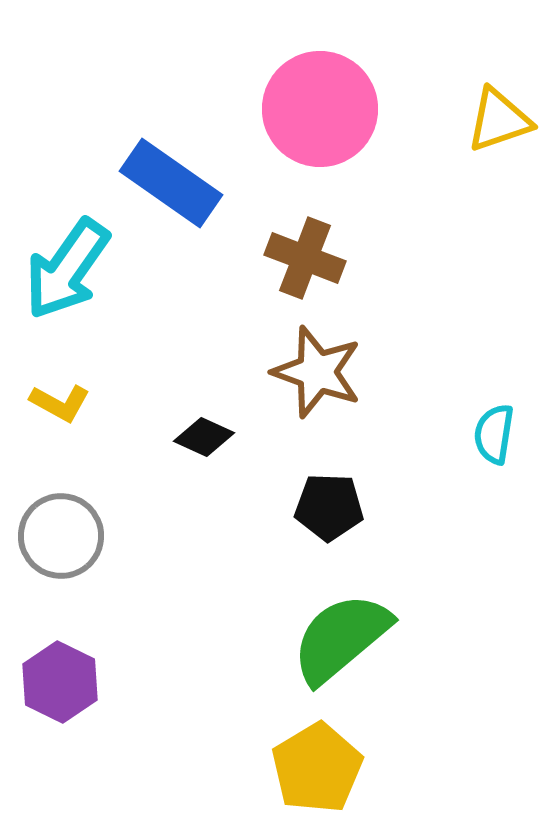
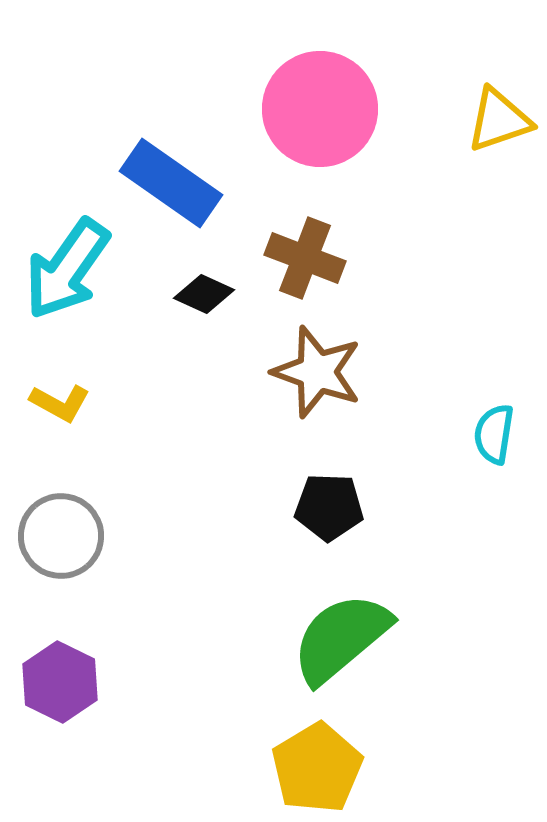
black diamond: moved 143 px up
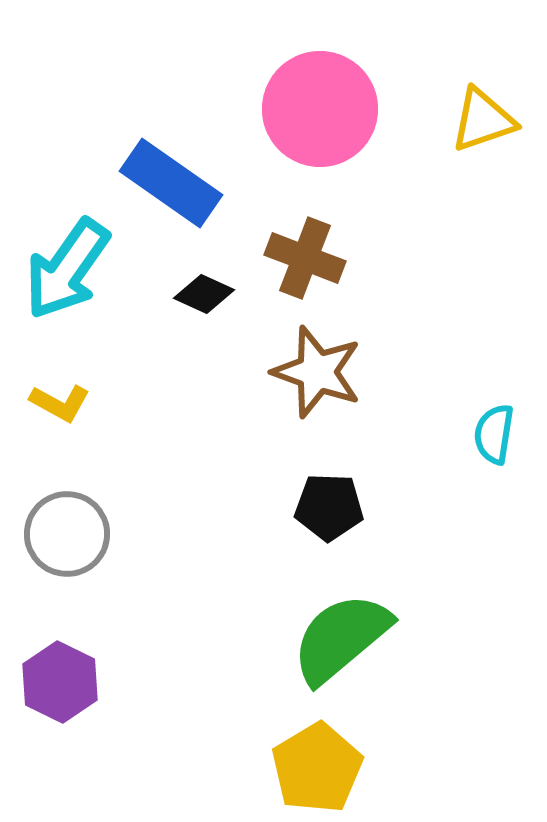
yellow triangle: moved 16 px left
gray circle: moved 6 px right, 2 px up
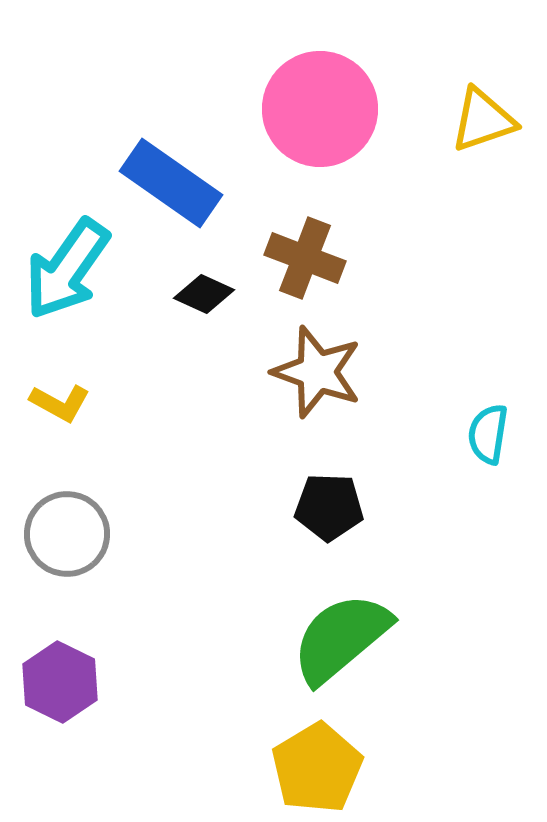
cyan semicircle: moved 6 px left
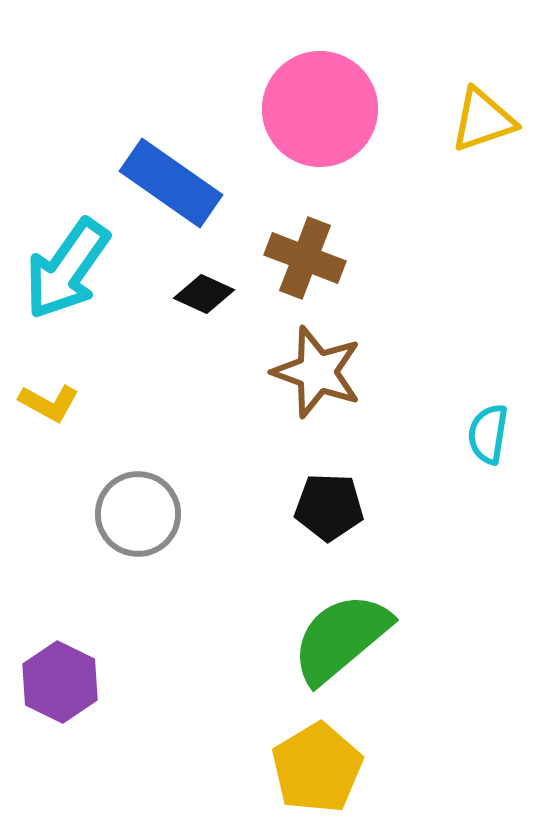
yellow L-shape: moved 11 px left
gray circle: moved 71 px right, 20 px up
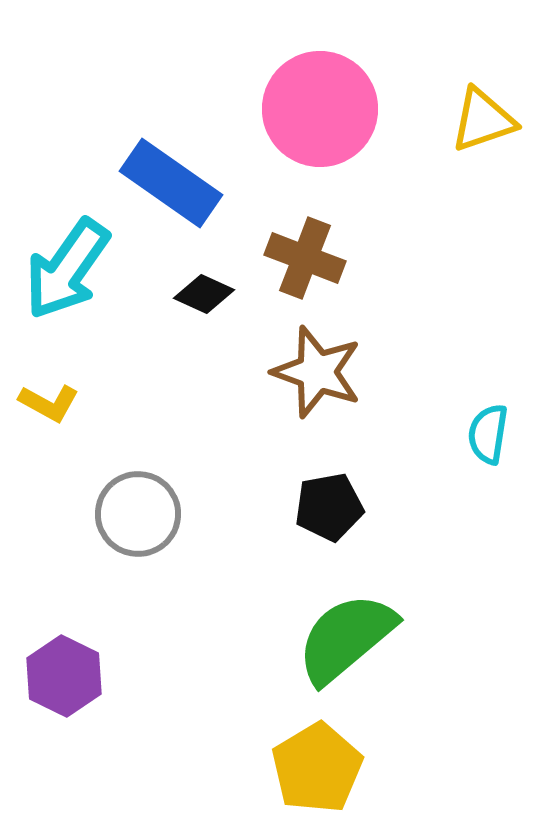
black pentagon: rotated 12 degrees counterclockwise
green semicircle: moved 5 px right
purple hexagon: moved 4 px right, 6 px up
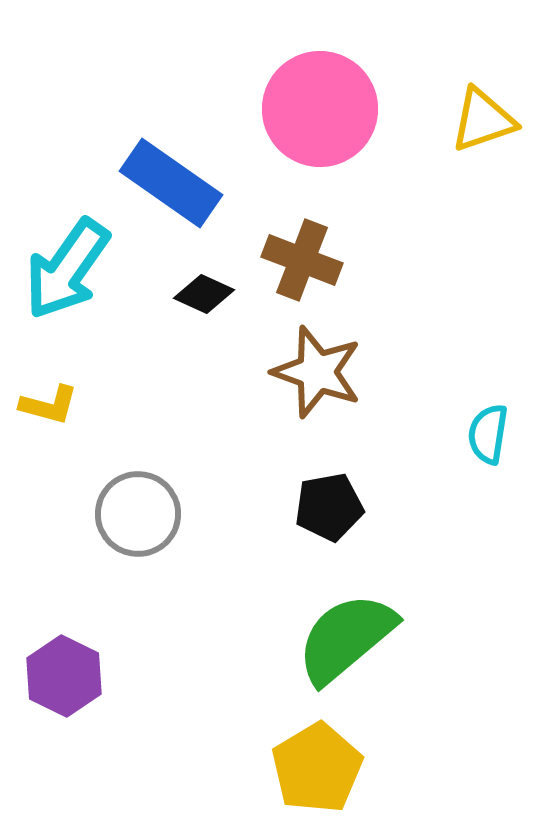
brown cross: moved 3 px left, 2 px down
yellow L-shape: moved 2 px down; rotated 14 degrees counterclockwise
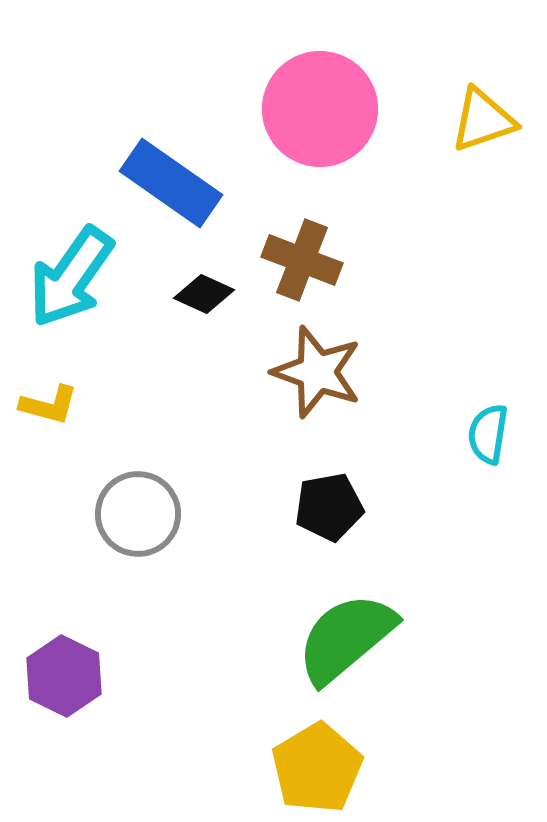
cyan arrow: moved 4 px right, 8 px down
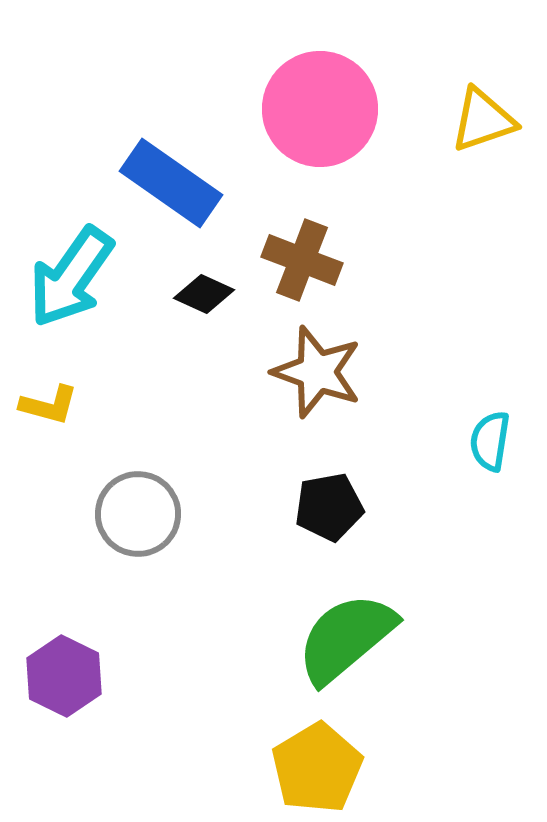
cyan semicircle: moved 2 px right, 7 px down
